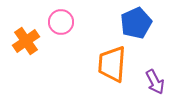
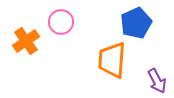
orange trapezoid: moved 4 px up
purple arrow: moved 2 px right, 1 px up
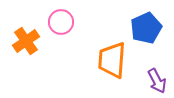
blue pentagon: moved 10 px right, 5 px down
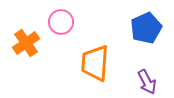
orange cross: moved 2 px down
orange trapezoid: moved 17 px left, 3 px down
purple arrow: moved 10 px left, 1 px down
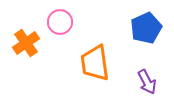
pink circle: moved 1 px left
orange trapezoid: rotated 12 degrees counterclockwise
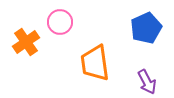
orange cross: moved 1 px up
